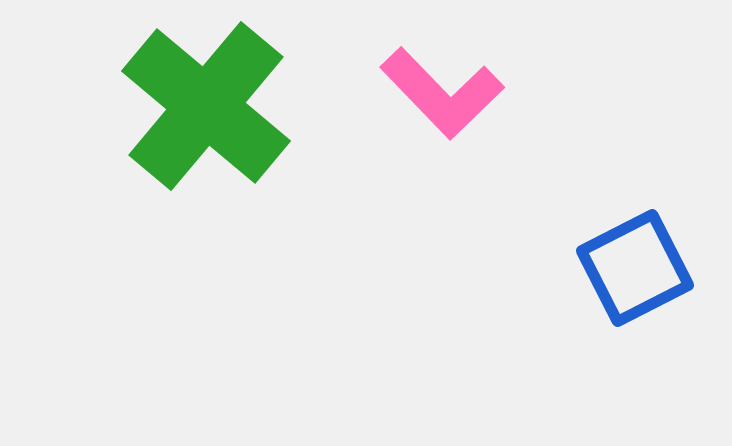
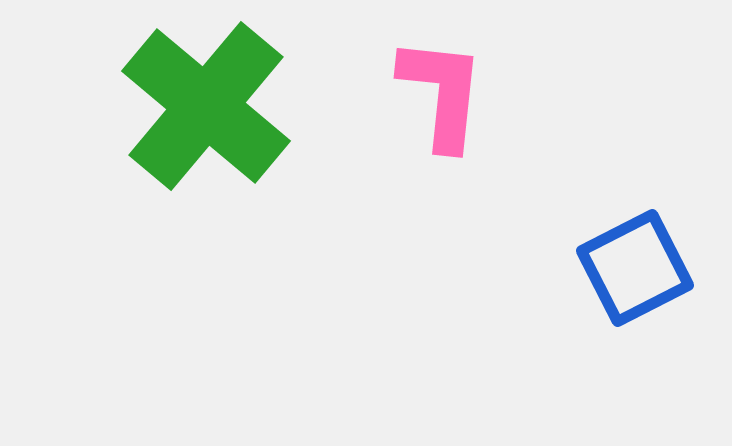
pink L-shape: rotated 130 degrees counterclockwise
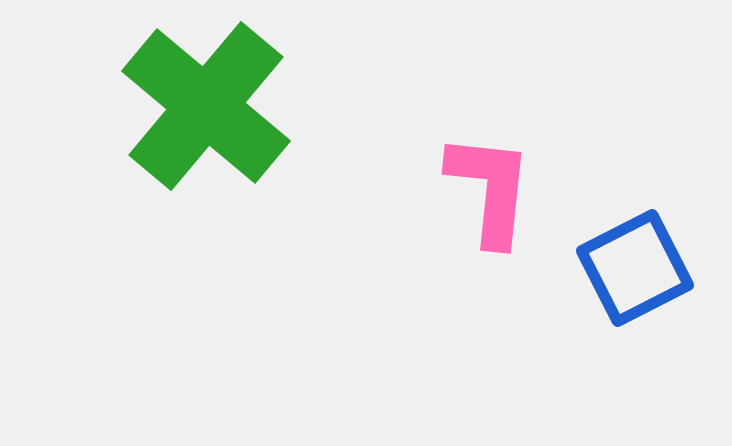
pink L-shape: moved 48 px right, 96 px down
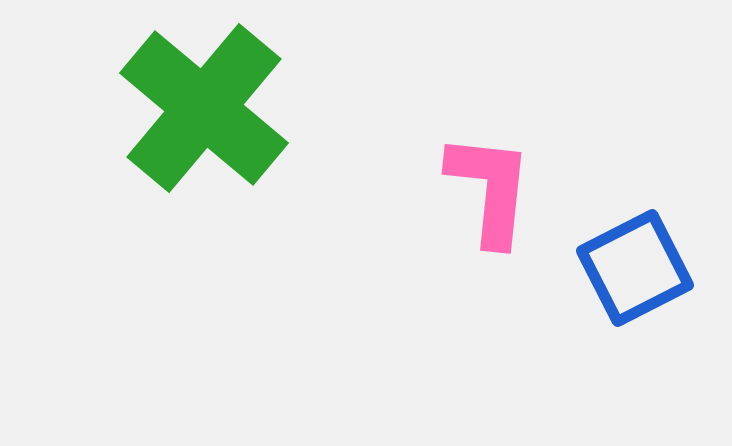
green cross: moved 2 px left, 2 px down
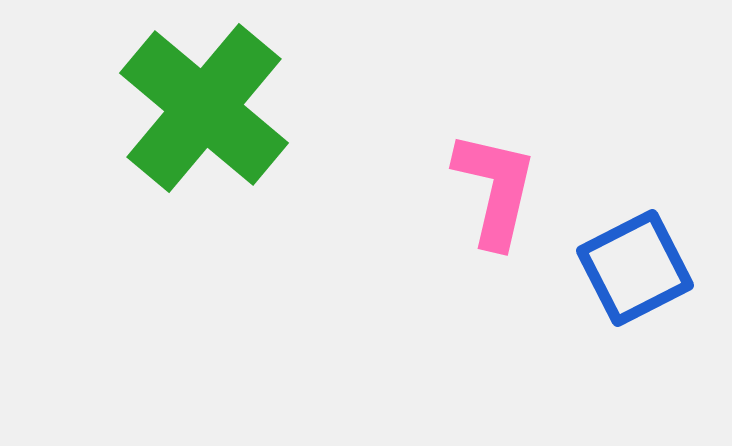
pink L-shape: moved 5 px right; rotated 7 degrees clockwise
